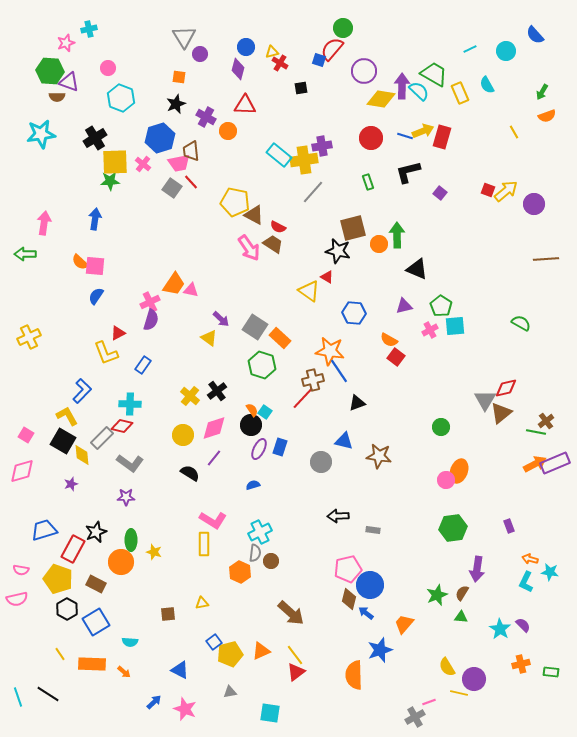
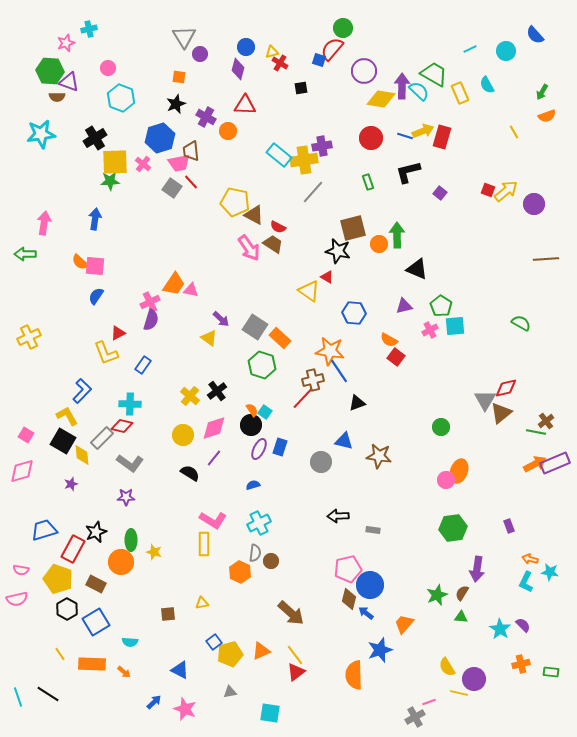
cyan cross at (260, 532): moved 1 px left, 9 px up
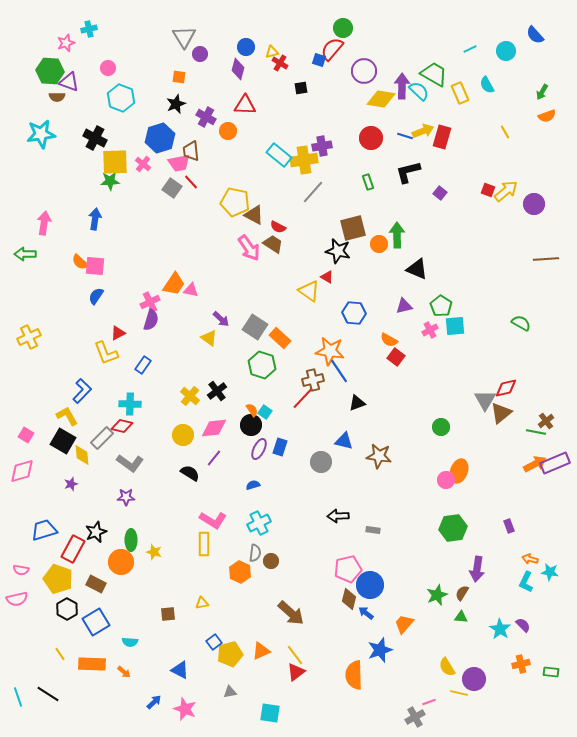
yellow line at (514, 132): moved 9 px left
black cross at (95, 138): rotated 30 degrees counterclockwise
pink diamond at (214, 428): rotated 12 degrees clockwise
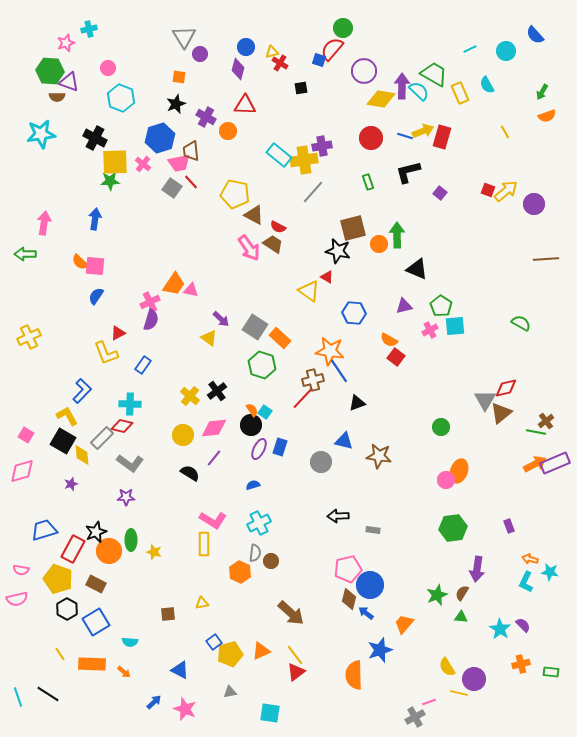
yellow pentagon at (235, 202): moved 8 px up
orange circle at (121, 562): moved 12 px left, 11 px up
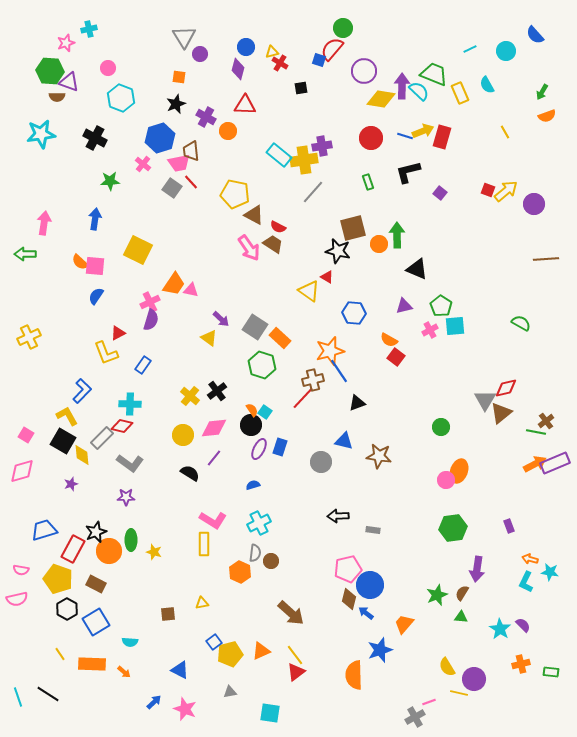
green trapezoid at (434, 74): rotated 8 degrees counterclockwise
yellow square at (115, 162): moved 23 px right, 88 px down; rotated 28 degrees clockwise
orange star at (330, 351): rotated 24 degrees counterclockwise
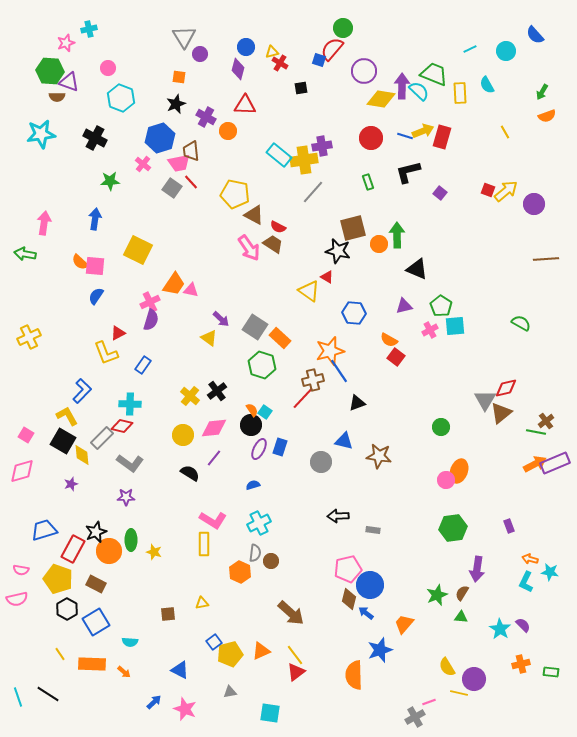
yellow rectangle at (460, 93): rotated 20 degrees clockwise
green arrow at (25, 254): rotated 10 degrees clockwise
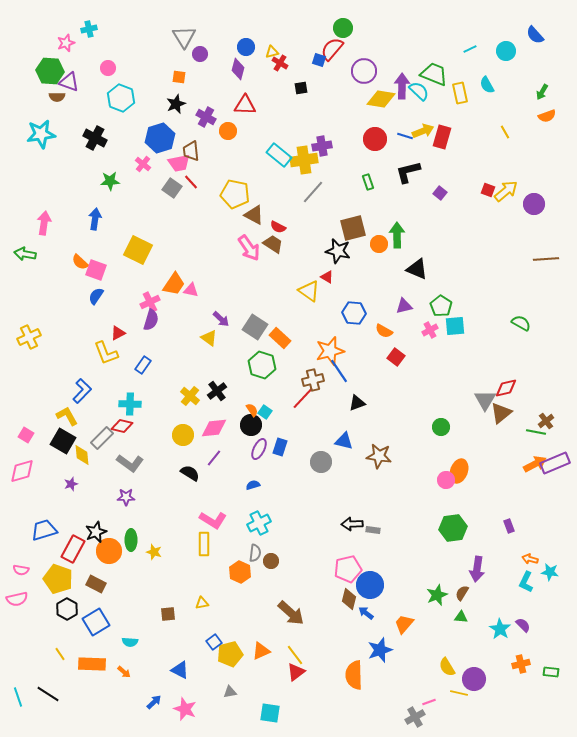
yellow rectangle at (460, 93): rotated 10 degrees counterclockwise
red circle at (371, 138): moved 4 px right, 1 px down
pink square at (95, 266): moved 1 px right, 4 px down; rotated 15 degrees clockwise
orange semicircle at (389, 340): moved 5 px left, 9 px up
black arrow at (338, 516): moved 14 px right, 8 px down
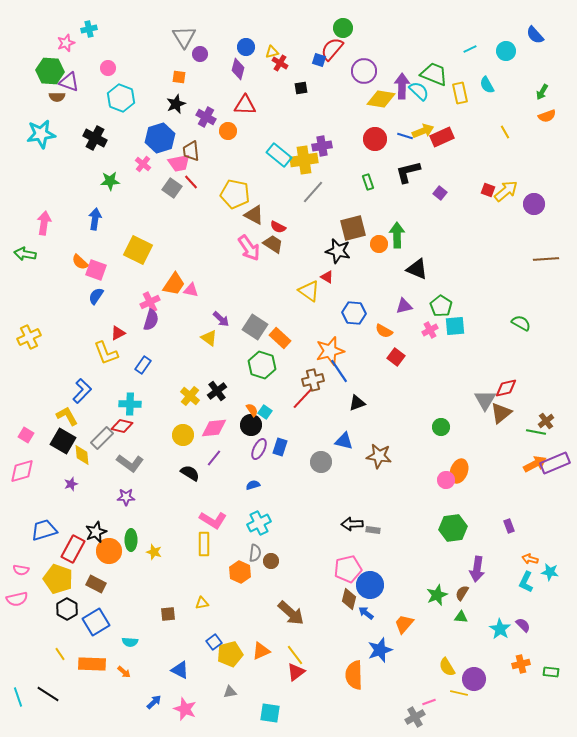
red rectangle at (442, 137): rotated 50 degrees clockwise
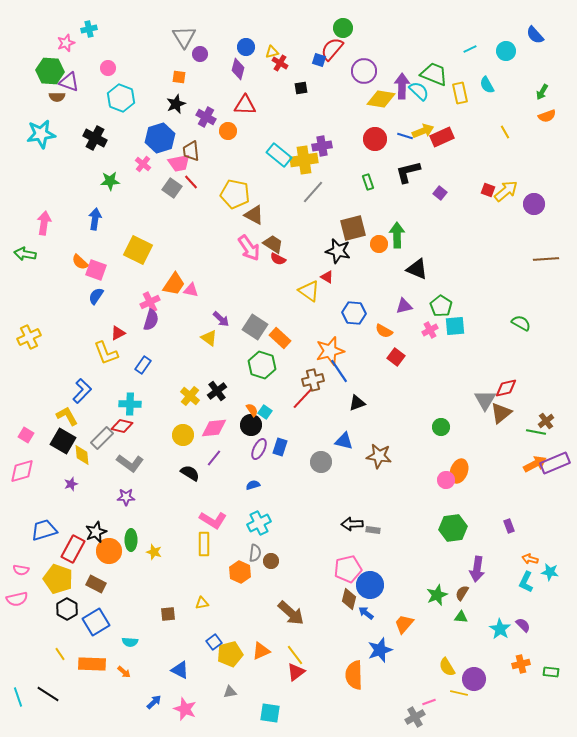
red semicircle at (278, 227): moved 32 px down
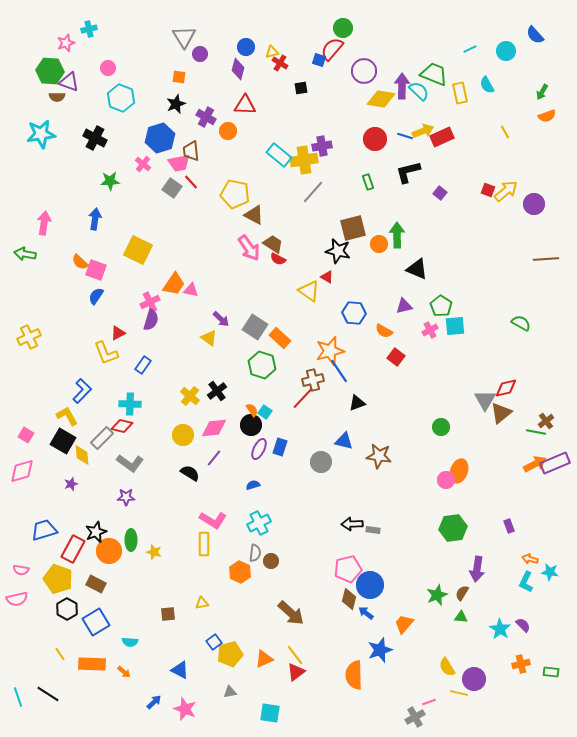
orange triangle at (261, 651): moved 3 px right, 8 px down
